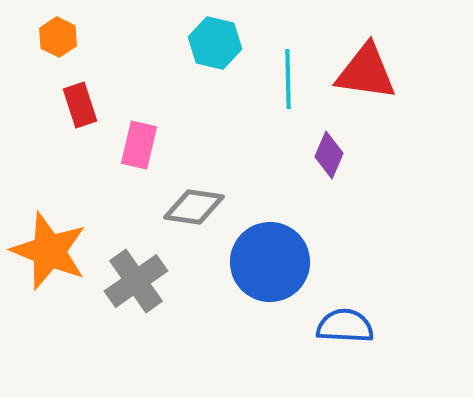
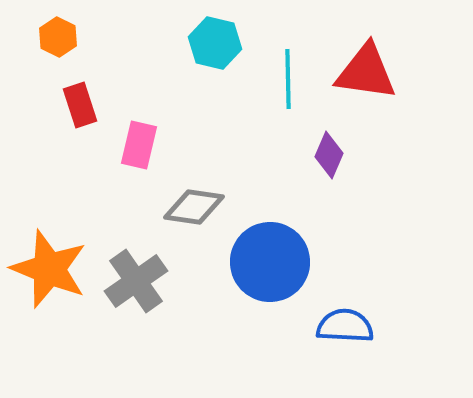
orange star: moved 18 px down
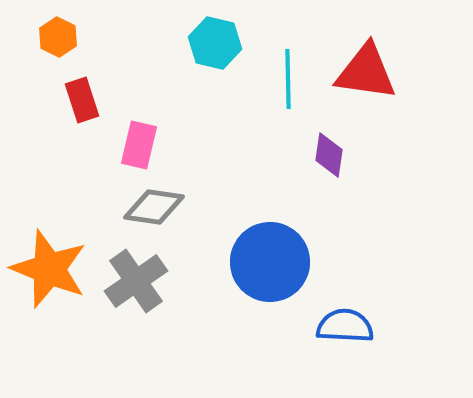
red rectangle: moved 2 px right, 5 px up
purple diamond: rotated 15 degrees counterclockwise
gray diamond: moved 40 px left
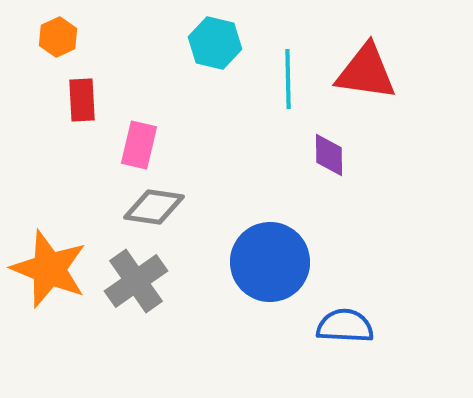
orange hexagon: rotated 9 degrees clockwise
red rectangle: rotated 15 degrees clockwise
purple diamond: rotated 9 degrees counterclockwise
